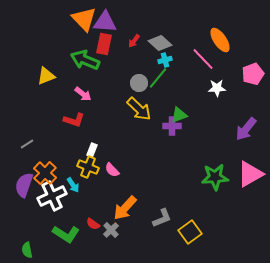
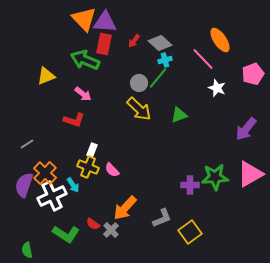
white star: rotated 24 degrees clockwise
purple cross: moved 18 px right, 59 px down
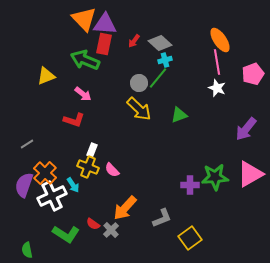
purple triangle: moved 2 px down
pink line: moved 14 px right, 3 px down; rotated 35 degrees clockwise
yellow square: moved 6 px down
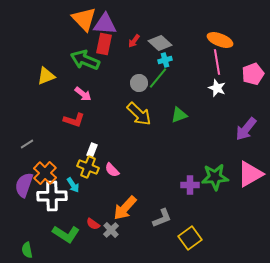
orange ellipse: rotated 35 degrees counterclockwise
yellow arrow: moved 5 px down
white cross: rotated 24 degrees clockwise
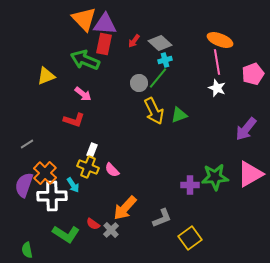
yellow arrow: moved 15 px right, 3 px up; rotated 20 degrees clockwise
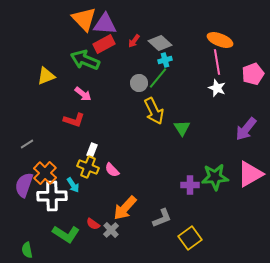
red rectangle: rotated 50 degrees clockwise
green triangle: moved 3 px right, 13 px down; rotated 42 degrees counterclockwise
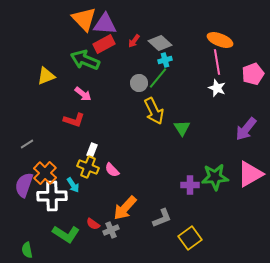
gray cross: rotated 21 degrees clockwise
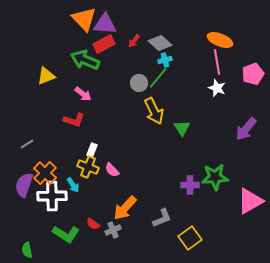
pink triangle: moved 27 px down
gray cross: moved 2 px right
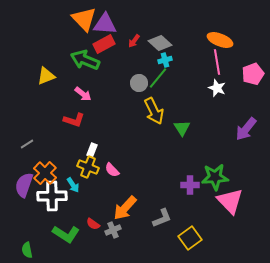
pink triangle: moved 20 px left; rotated 44 degrees counterclockwise
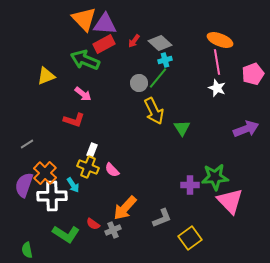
purple arrow: rotated 150 degrees counterclockwise
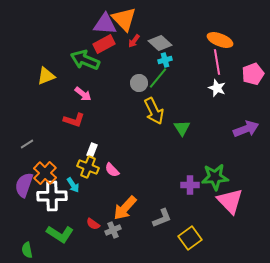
orange triangle: moved 40 px right
green L-shape: moved 6 px left
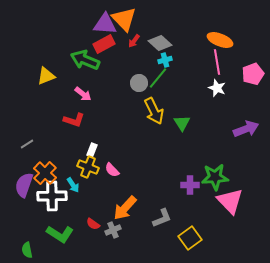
green triangle: moved 5 px up
